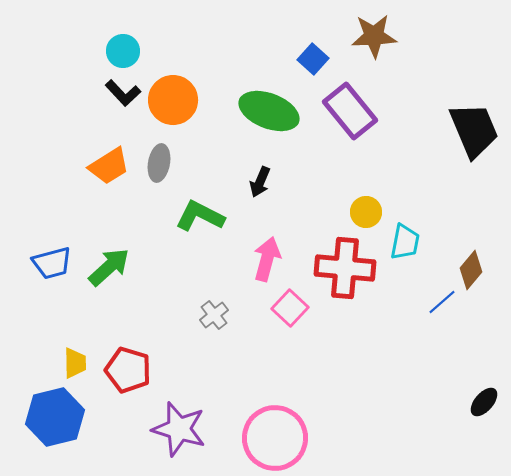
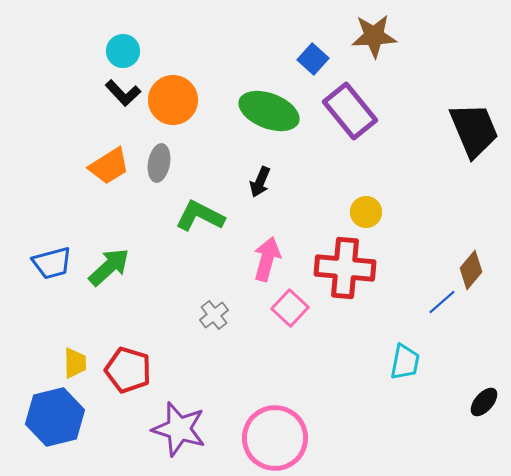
cyan trapezoid: moved 120 px down
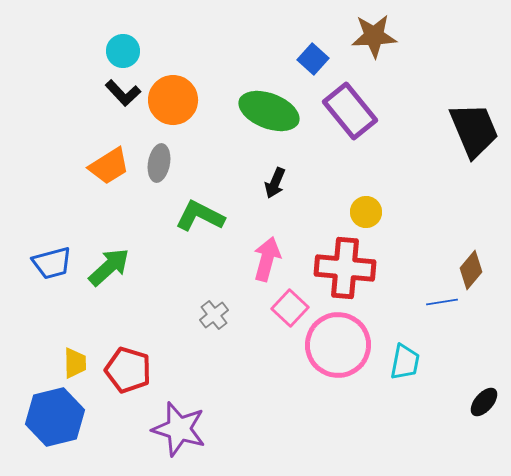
black arrow: moved 15 px right, 1 px down
blue line: rotated 32 degrees clockwise
pink circle: moved 63 px right, 93 px up
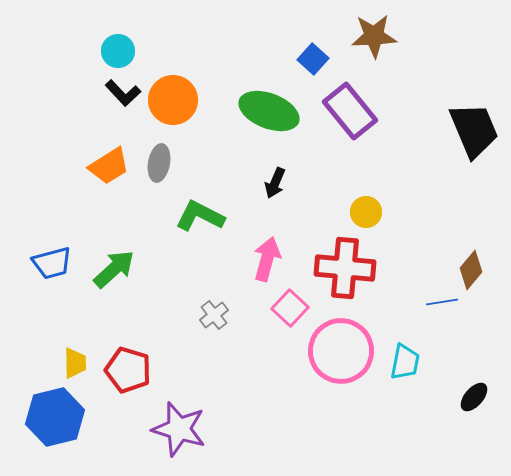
cyan circle: moved 5 px left
green arrow: moved 5 px right, 2 px down
pink circle: moved 3 px right, 6 px down
black ellipse: moved 10 px left, 5 px up
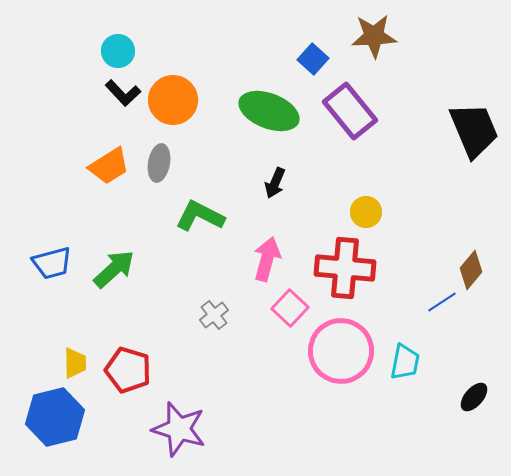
blue line: rotated 24 degrees counterclockwise
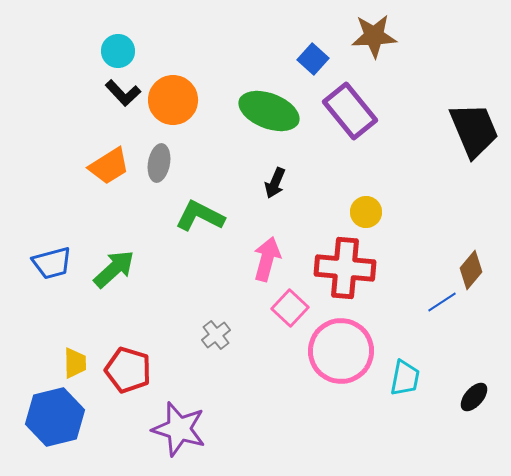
gray cross: moved 2 px right, 20 px down
cyan trapezoid: moved 16 px down
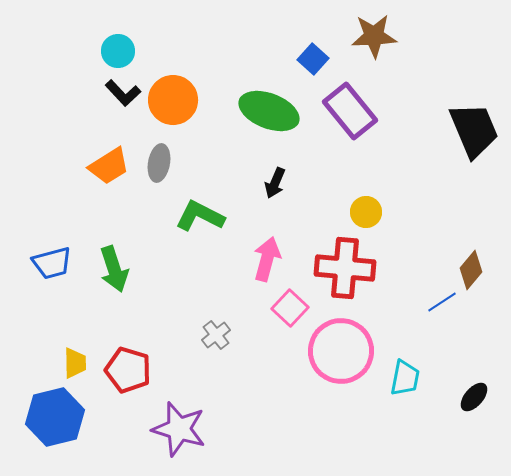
green arrow: rotated 114 degrees clockwise
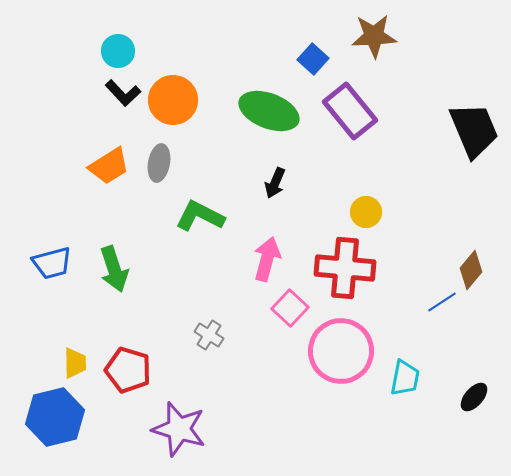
gray cross: moved 7 px left; rotated 20 degrees counterclockwise
